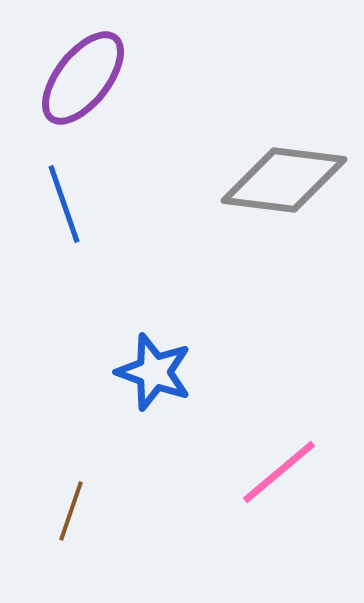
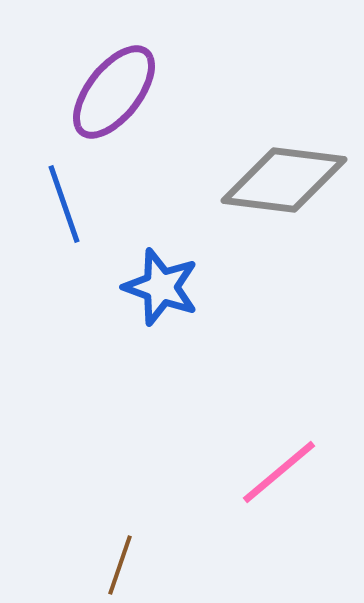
purple ellipse: moved 31 px right, 14 px down
blue star: moved 7 px right, 85 px up
brown line: moved 49 px right, 54 px down
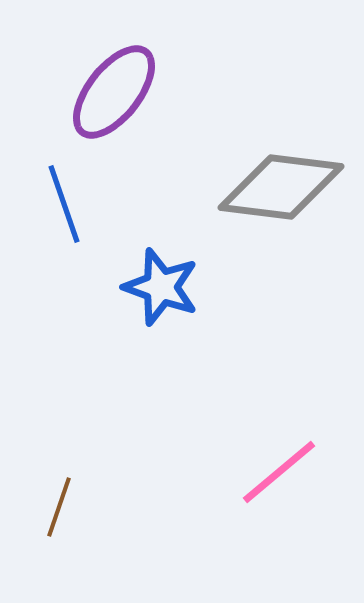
gray diamond: moved 3 px left, 7 px down
brown line: moved 61 px left, 58 px up
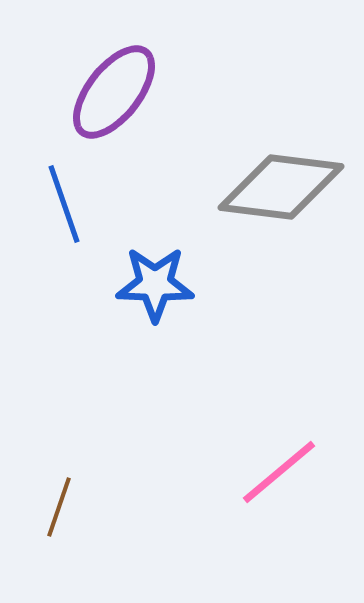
blue star: moved 6 px left, 3 px up; rotated 18 degrees counterclockwise
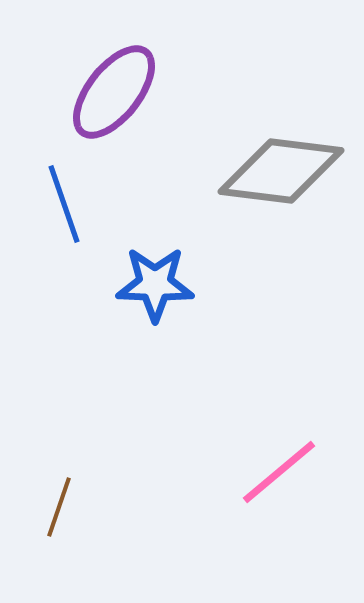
gray diamond: moved 16 px up
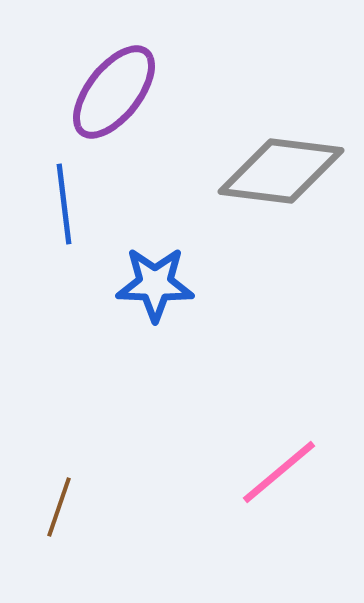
blue line: rotated 12 degrees clockwise
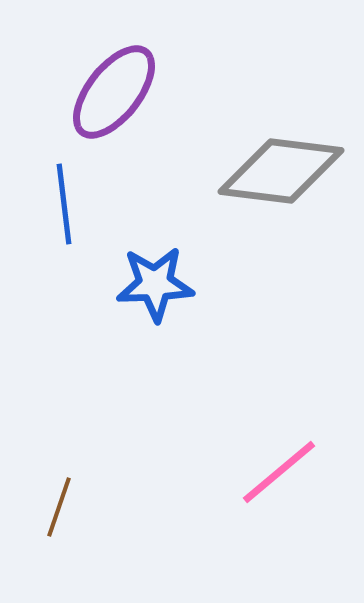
blue star: rotated 4 degrees counterclockwise
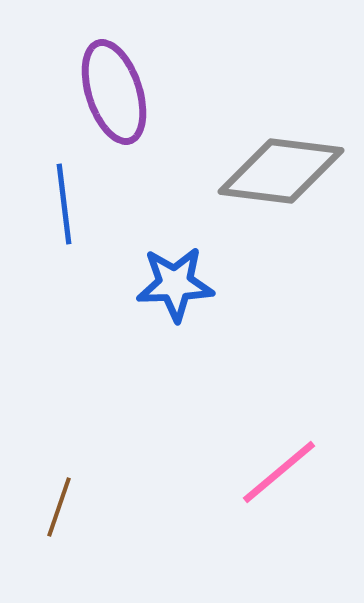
purple ellipse: rotated 56 degrees counterclockwise
blue star: moved 20 px right
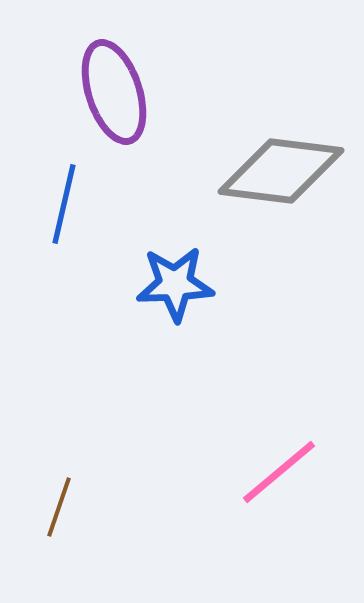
blue line: rotated 20 degrees clockwise
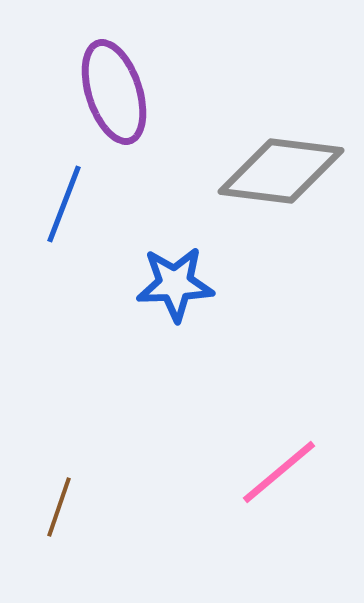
blue line: rotated 8 degrees clockwise
